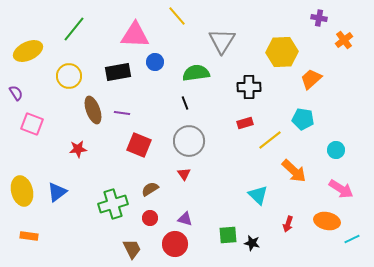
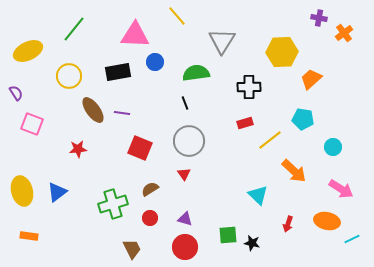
orange cross at (344, 40): moved 7 px up
brown ellipse at (93, 110): rotated 16 degrees counterclockwise
red square at (139, 145): moved 1 px right, 3 px down
cyan circle at (336, 150): moved 3 px left, 3 px up
red circle at (175, 244): moved 10 px right, 3 px down
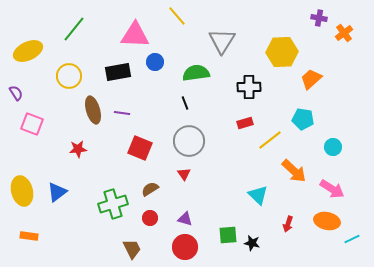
brown ellipse at (93, 110): rotated 20 degrees clockwise
pink arrow at (341, 189): moved 9 px left
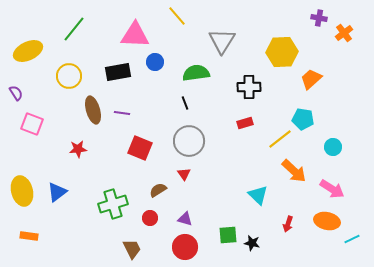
yellow line at (270, 140): moved 10 px right, 1 px up
brown semicircle at (150, 189): moved 8 px right, 1 px down
